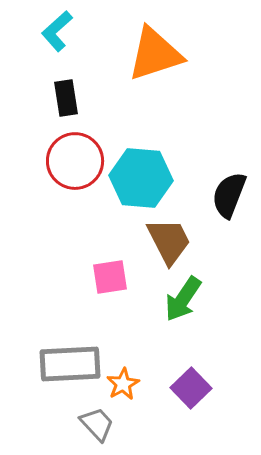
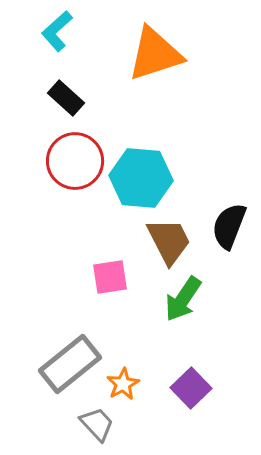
black rectangle: rotated 39 degrees counterclockwise
black semicircle: moved 31 px down
gray rectangle: rotated 36 degrees counterclockwise
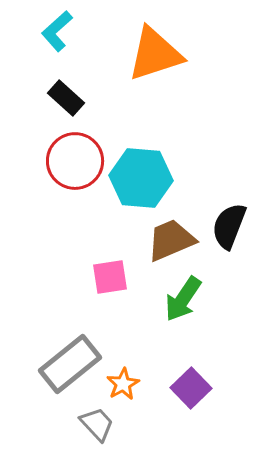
brown trapezoid: moved 2 px right, 1 px up; rotated 86 degrees counterclockwise
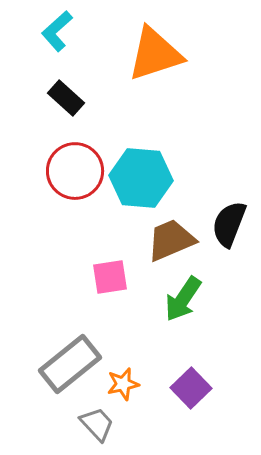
red circle: moved 10 px down
black semicircle: moved 2 px up
orange star: rotated 16 degrees clockwise
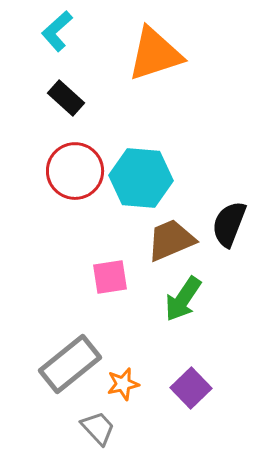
gray trapezoid: moved 1 px right, 4 px down
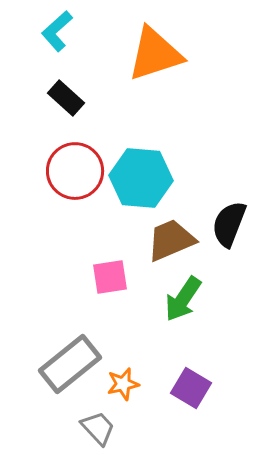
purple square: rotated 15 degrees counterclockwise
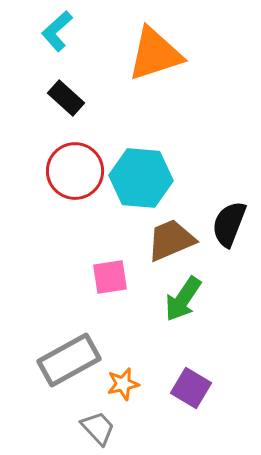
gray rectangle: moved 1 px left, 4 px up; rotated 10 degrees clockwise
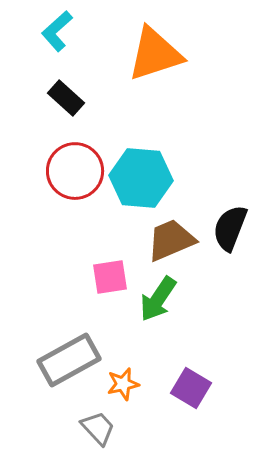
black semicircle: moved 1 px right, 4 px down
green arrow: moved 25 px left
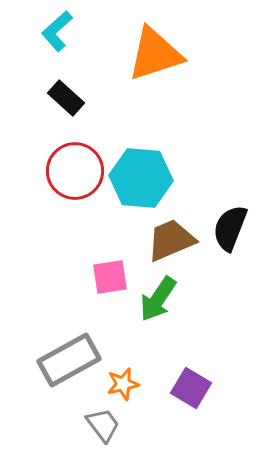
gray trapezoid: moved 5 px right, 3 px up; rotated 6 degrees clockwise
